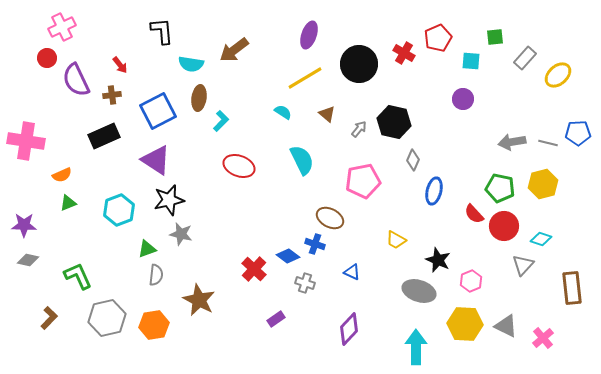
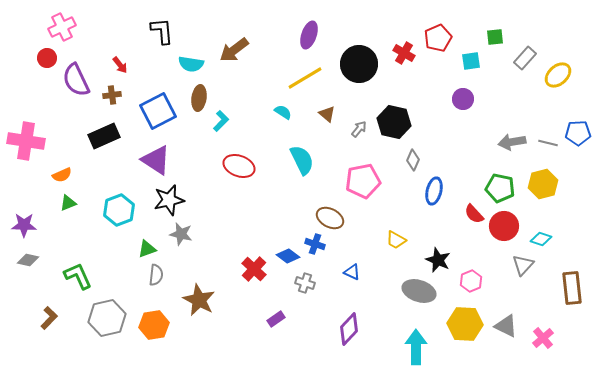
cyan square at (471, 61): rotated 12 degrees counterclockwise
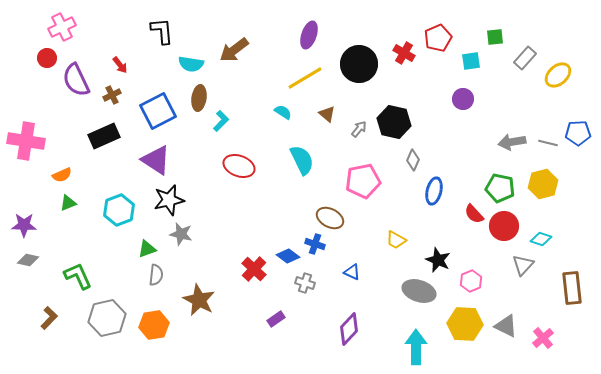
brown cross at (112, 95): rotated 18 degrees counterclockwise
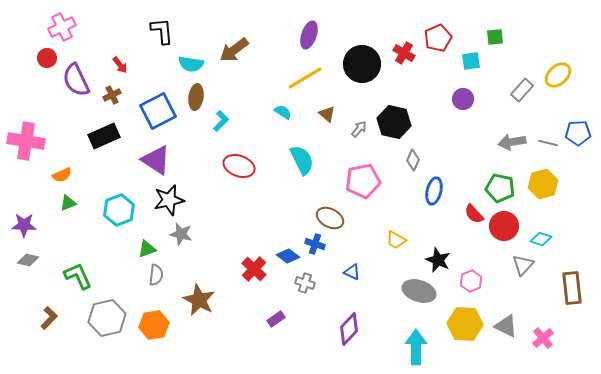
gray rectangle at (525, 58): moved 3 px left, 32 px down
black circle at (359, 64): moved 3 px right
brown ellipse at (199, 98): moved 3 px left, 1 px up
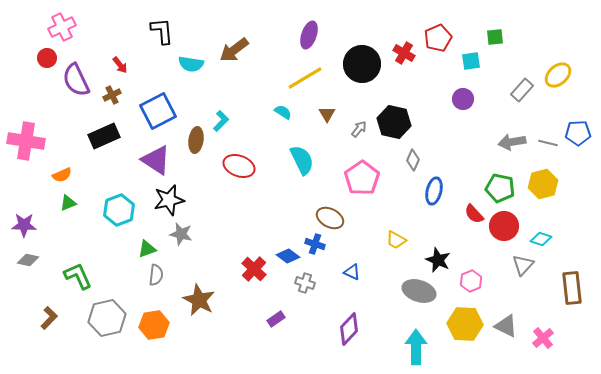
brown ellipse at (196, 97): moved 43 px down
brown triangle at (327, 114): rotated 18 degrees clockwise
pink pentagon at (363, 181): moved 1 px left, 3 px up; rotated 24 degrees counterclockwise
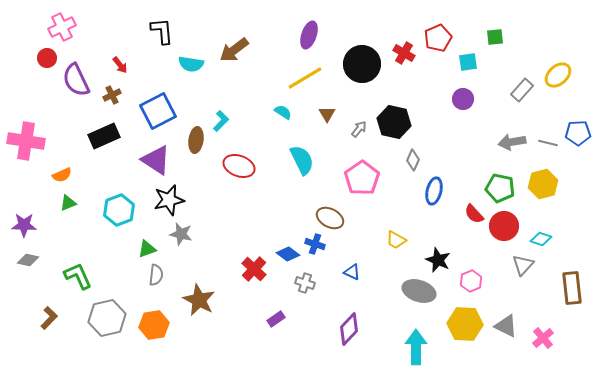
cyan square at (471, 61): moved 3 px left, 1 px down
blue diamond at (288, 256): moved 2 px up
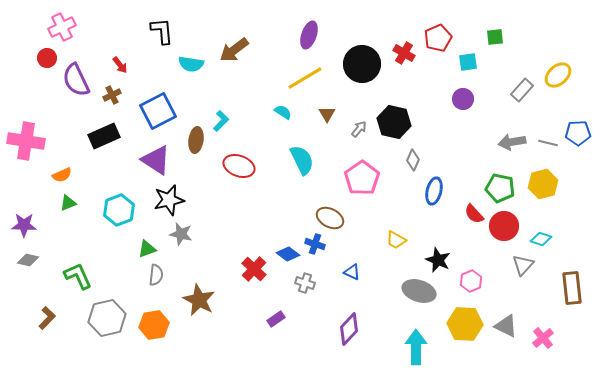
brown L-shape at (49, 318): moved 2 px left
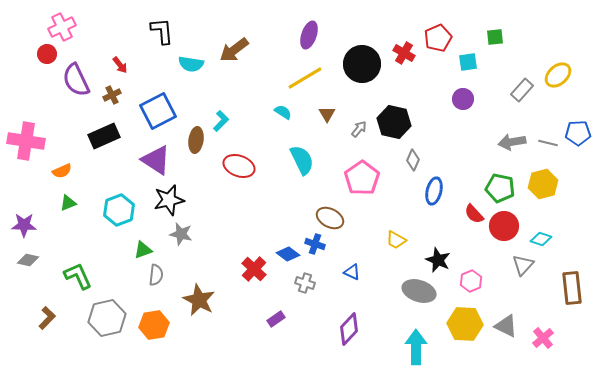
red circle at (47, 58): moved 4 px up
orange semicircle at (62, 175): moved 4 px up
green triangle at (147, 249): moved 4 px left, 1 px down
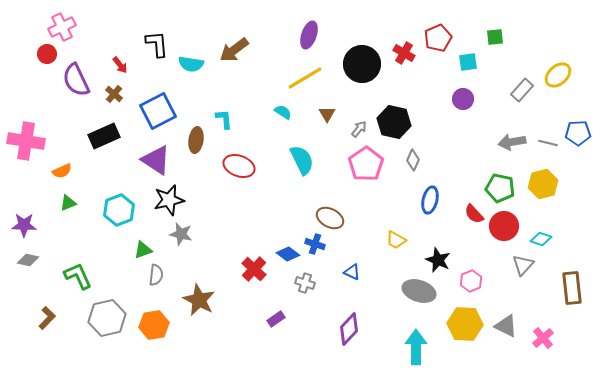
black L-shape at (162, 31): moved 5 px left, 13 px down
brown cross at (112, 95): moved 2 px right, 1 px up; rotated 24 degrees counterclockwise
cyan L-shape at (221, 121): moved 3 px right, 2 px up; rotated 50 degrees counterclockwise
pink pentagon at (362, 178): moved 4 px right, 14 px up
blue ellipse at (434, 191): moved 4 px left, 9 px down
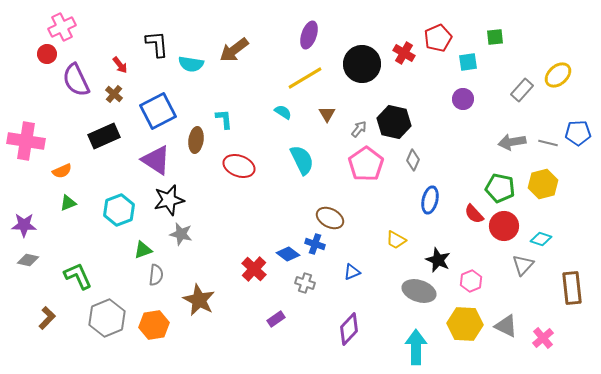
blue triangle at (352, 272): rotated 48 degrees counterclockwise
gray hexagon at (107, 318): rotated 9 degrees counterclockwise
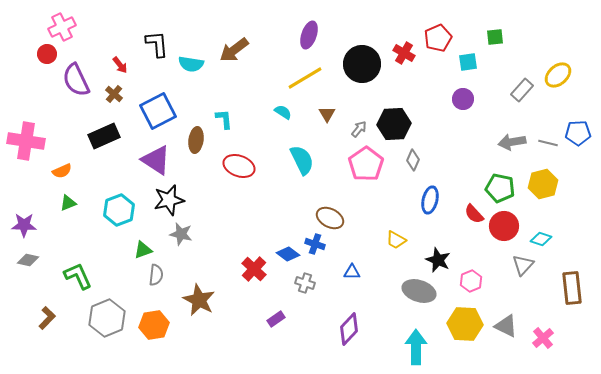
black hexagon at (394, 122): moved 2 px down; rotated 16 degrees counterclockwise
blue triangle at (352, 272): rotated 24 degrees clockwise
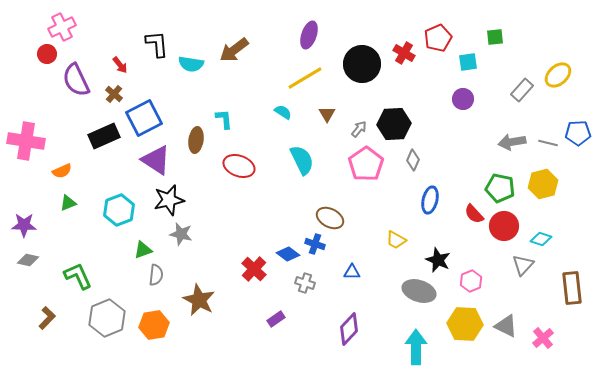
blue square at (158, 111): moved 14 px left, 7 px down
